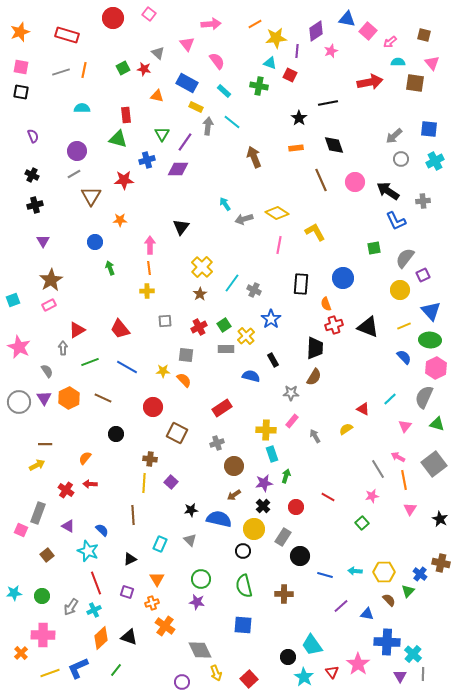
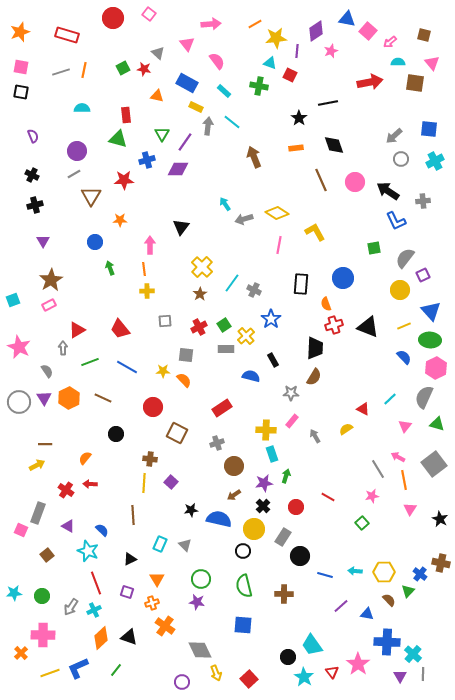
orange line at (149, 268): moved 5 px left, 1 px down
gray triangle at (190, 540): moved 5 px left, 5 px down
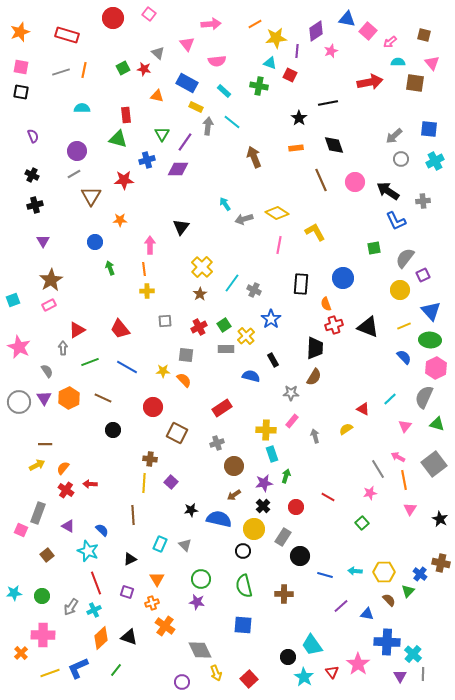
pink semicircle at (217, 61): rotated 120 degrees clockwise
black circle at (116, 434): moved 3 px left, 4 px up
gray arrow at (315, 436): rotated 16 degrees clockwise
orange semicircle at (85, 458): moved 22 px left, 10 px down
pink star at (372, 496): moved 2 px left, 3 px up
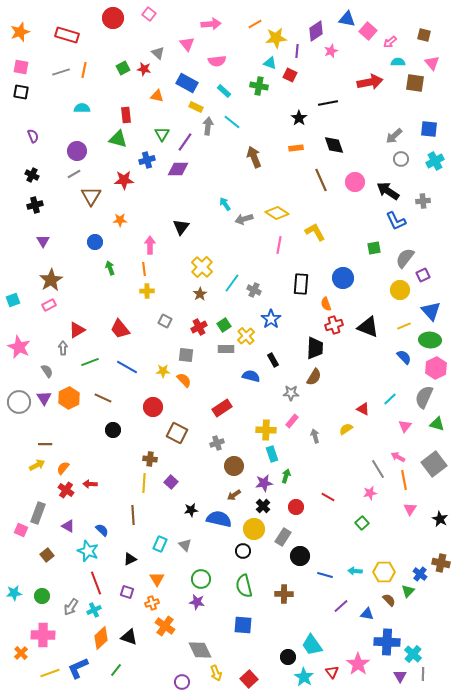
gray square at (165, 321): rotated 32 degrees clockwise
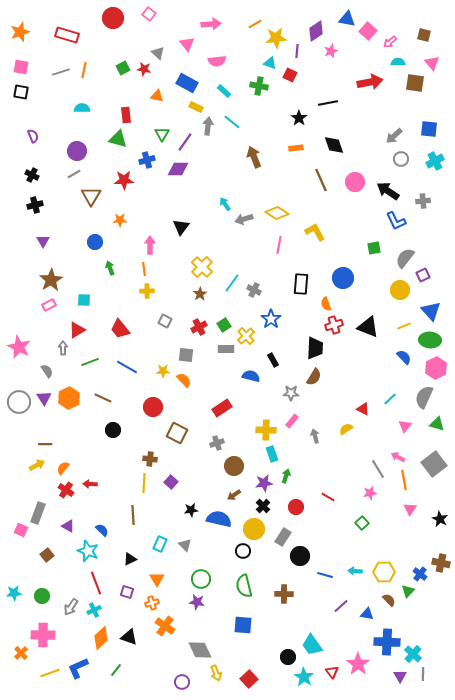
cyan square at (13, 300): moved 71 px right; rotated 24 degrees clockwise
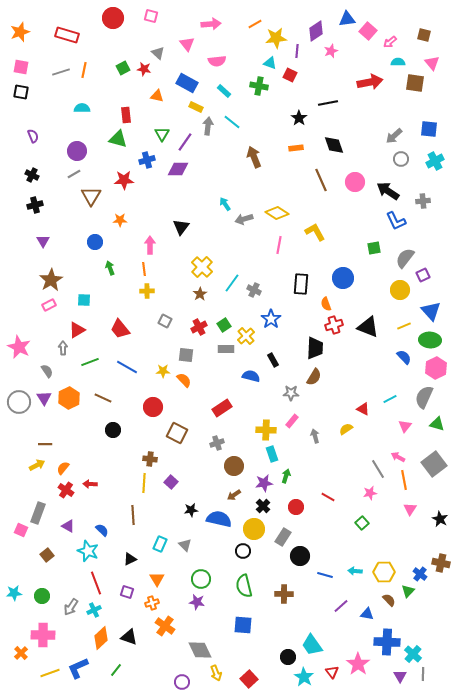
pink square at (149, 14): moved 2 px right, 2 px down; rotated 24 degrees counterclockwise
blue triangle at (347, 19): rotated 18 degrees counterclockwise
cyan line at (390, 399): rotated 16 degrees clockwise
